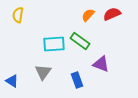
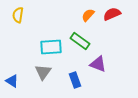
cyan rectangle: moved 3 px left, 3 px down
purple triangle: moved 3 px left
blue rectangle: moved 2 px left
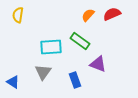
blue triangle: moved 1 px right, 1 px down
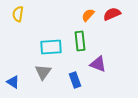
yellow semicircle: moved 1 px up
green rectangle: rotated 48 degrees clockwise
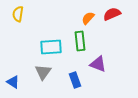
orange semicircle: moved 3 px down
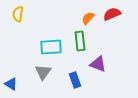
blue triangle: moved 2 px left, 2 px down
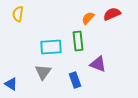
green rectangle: moved 2 px left
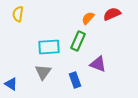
green rectangle: rotated 30 degrees clockwise
cyan rectangle: moved 2 px left
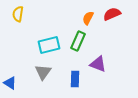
orange semicircle: rotated 16 degrees counterclockwise
cyan rectangle: moved 2 px up; rotated 10 degrees counterclockwise
blue rectangle: moved 1 px up; rotated 21 degrees clockwise
blue triangle: moved 1 px left, 1 px up
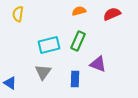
orange semicircle: moved 9 px left, 7 px up; rotated 48 degrees clockwise
